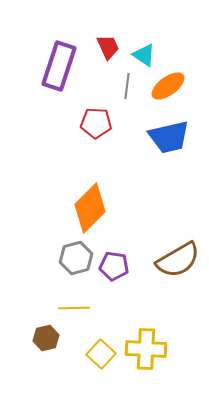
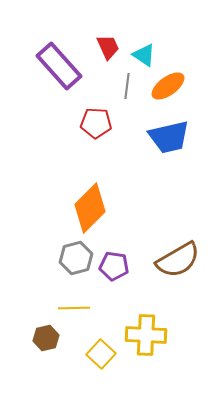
purple rectangle: rotated 60 degrees counterclockwise
yellow cross: moved 14 px up
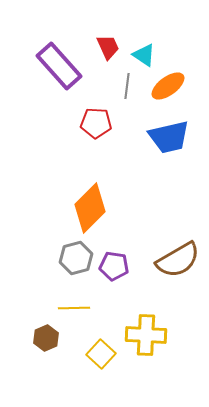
brown hexagon: rotated 10 degrees counterclockwise
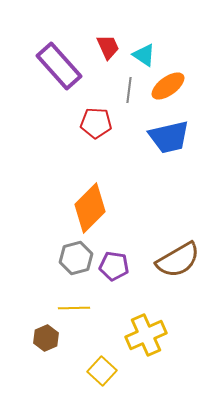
gray line: moved 2 px right, 4 px down
yellow cross: rotated 27 degrees counterclockwise
yellow square: moved 1 px right, 17 px down
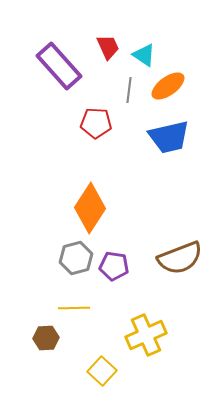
orange diamond: rotated 12 degrees counterclockwise
brown semicircle: moved 2 px right, 2 px up; rotated 9 degrees clockwise
brown hexagon: rotated 20 degrees clockwise
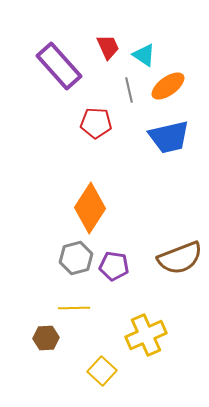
gray line: rotated 20 degrees counterclockwise
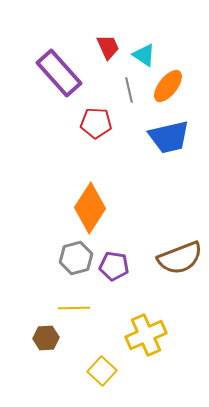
purple rectangle: moved 7 px down
orange ellipse: rotated 16 degrees counterclockwise
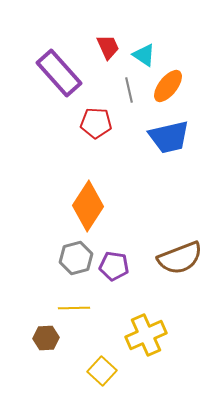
orange diamond: moved 2 px left, 2 px up
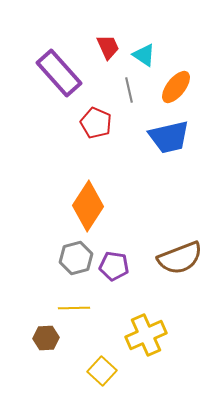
orange ellipse: moved 8 px right, 1 px down
red pentagon: rotated 20 degrees clockwise
